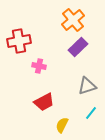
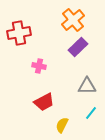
red cross: moved 8 px up
gray triangle: rotated 18 degrees clockwise
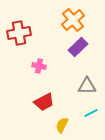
cyan line: rotated 24 degrees clockwise
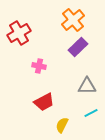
red cross: rotated 20 degrees counterclockwise
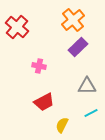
red cross: moved 2 px left, 6 px up; rotated 20 degrees counterclockwise
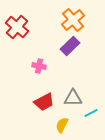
purple rectangle: moved 8 px left, 1 px up
gray triangle: moved 14 px left, 12 px down
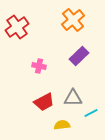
red cross: rotated 15 degrees clockwise
purple rectangle: moved 9 px right, 10 px down
yellow semicircle: rotated 56 degrees clockwise
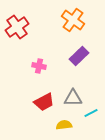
orange cross: rotated 15 degrees counterclockwise
yellow semicircle: moved 2 px right
